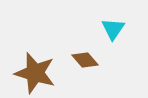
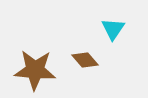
brown star: moved 3 px up; rotated 12 degrees counterclockwise
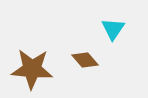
brown star: moved 3 px left, 1 px up
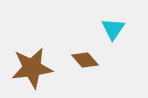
brown star: moved 1 px up; rotated 12 degrees counterclockwise
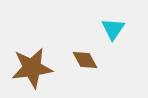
brown diamond: rotated 12 degrees clockwise
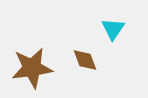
brown diamond: rotated 8 degrees clockwise
